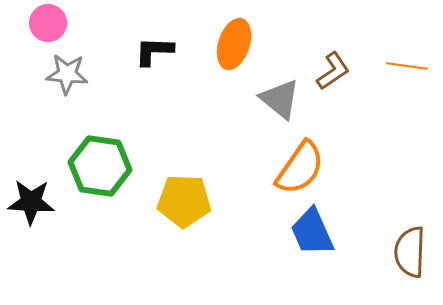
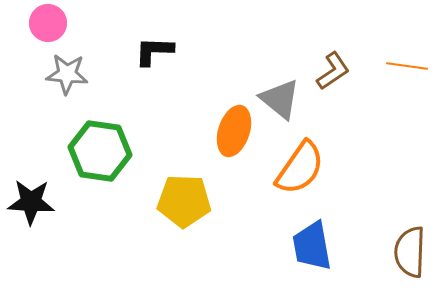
orange ellipse: moved 87 px down
green hexagon: moved 15 px up
blue trapezoid: moved 14 px down; rotated 14 degrees clockwise
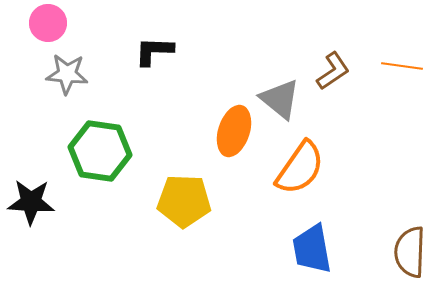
orange line: moved 5 px left
blue trapezoid: moved 3 px down
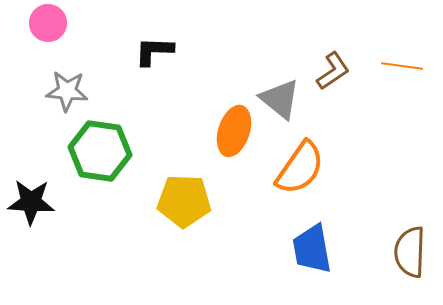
gray star: moved 17 px down
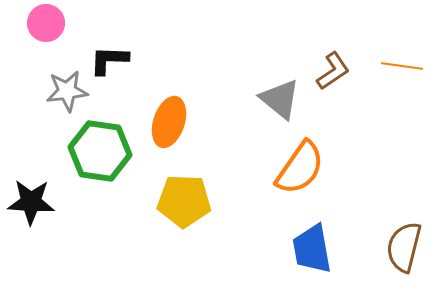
pink circle: moved 2 px left
black L-shape: moved 45 px left, 9 px down
gray star: rotated 12 degrees counterclockwise
orange ellipse: moved 65 px left, 9 px up
brown semicircle: moved 6 px left, 5 px up; rotated 12 degrees clockwise
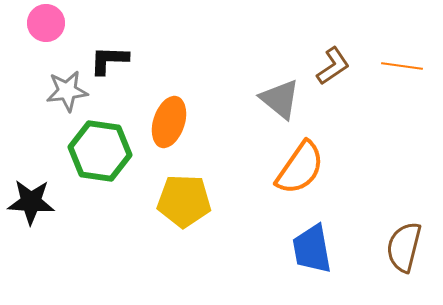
brown L-shape: moved 5 px up
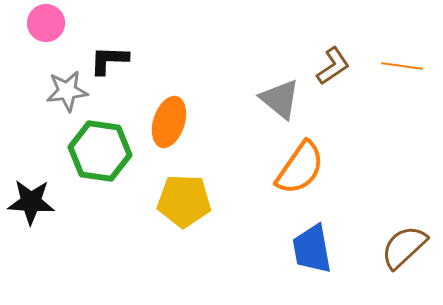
brown semicircle: rotated 33 degrees clockwise
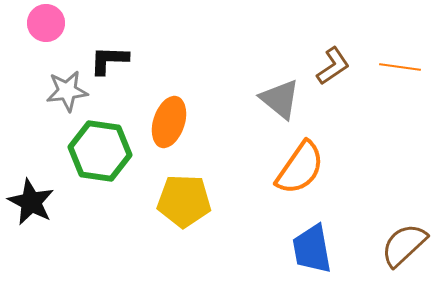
orange line: moved 2 px left, 1 px down
black star: rotated 24 degrees clockwise
brown semicircle: moved 2 px up
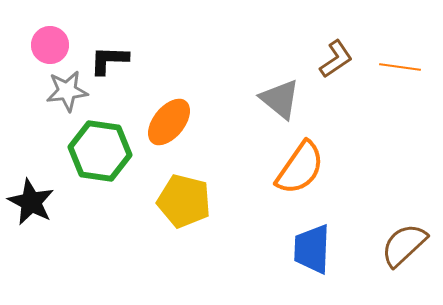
pink circle: moved 4 px right, 22 px down
brown L-shape: moved 3 px right, 7 px up
orange ellipse: rotated 21 degrees clockwise
yellow pentagon: rotated 12 degrees clockwise
blue trapezoid: rotated 12 degrees clockwise
